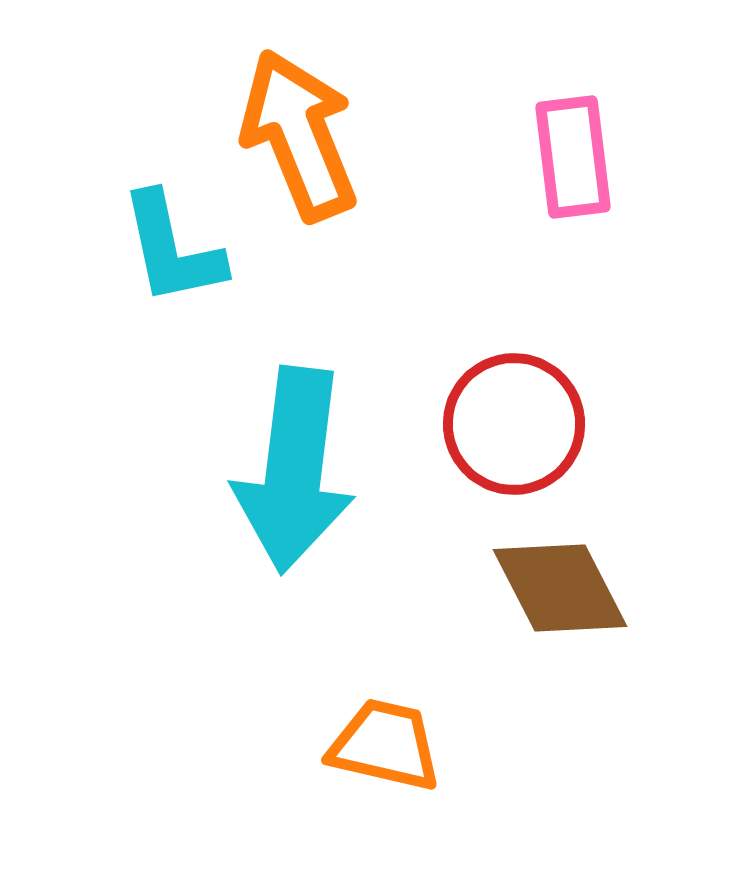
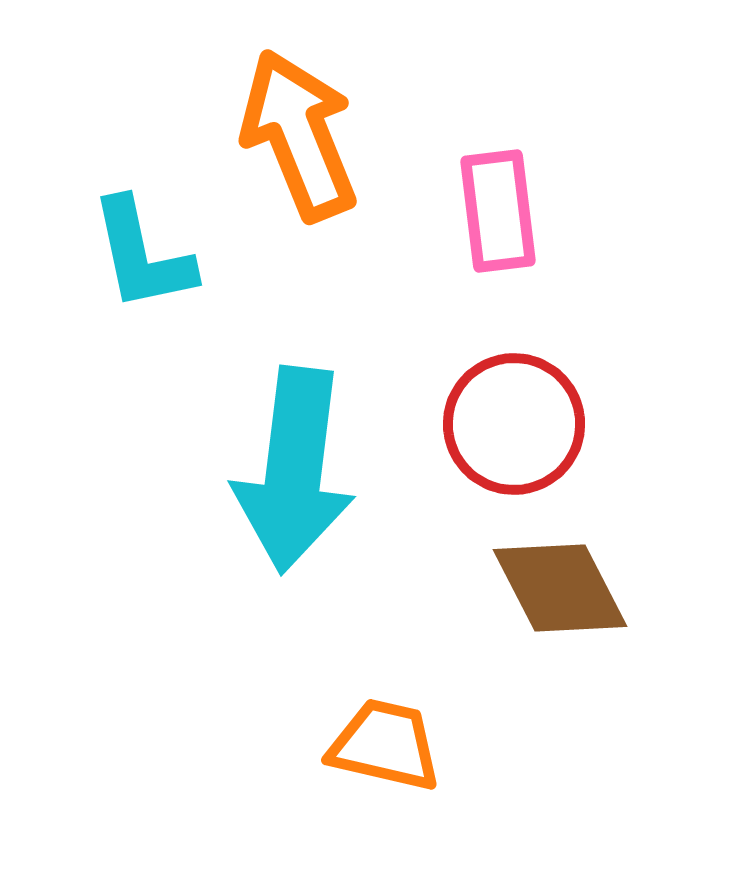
pink rectangle: moved 75 px left, 54 px down
cyan L-shape: moved 30 px left, 6 px down
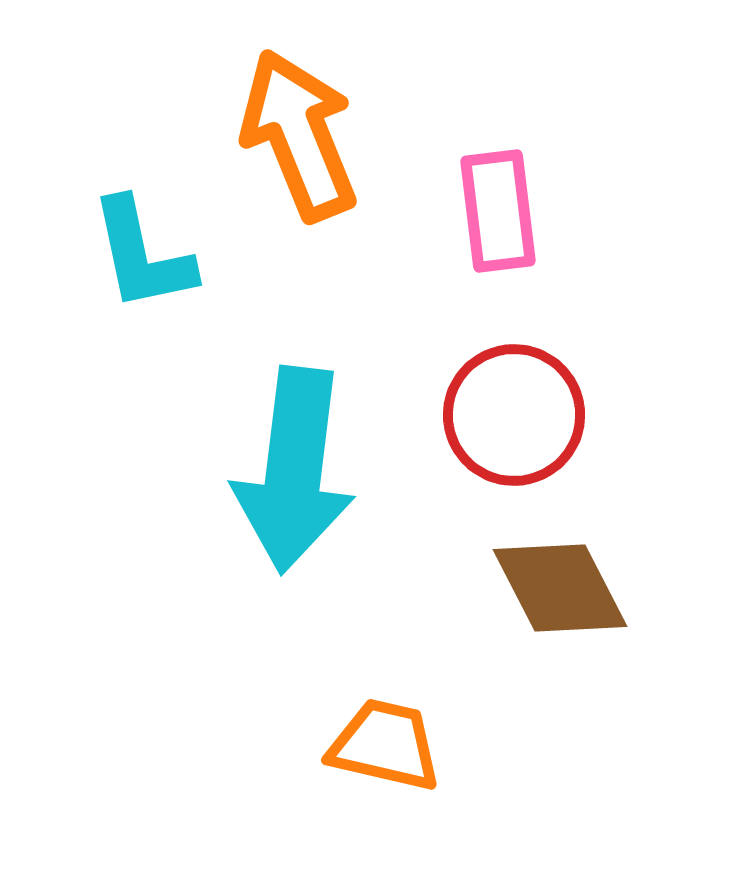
red circle: moved 9 px up
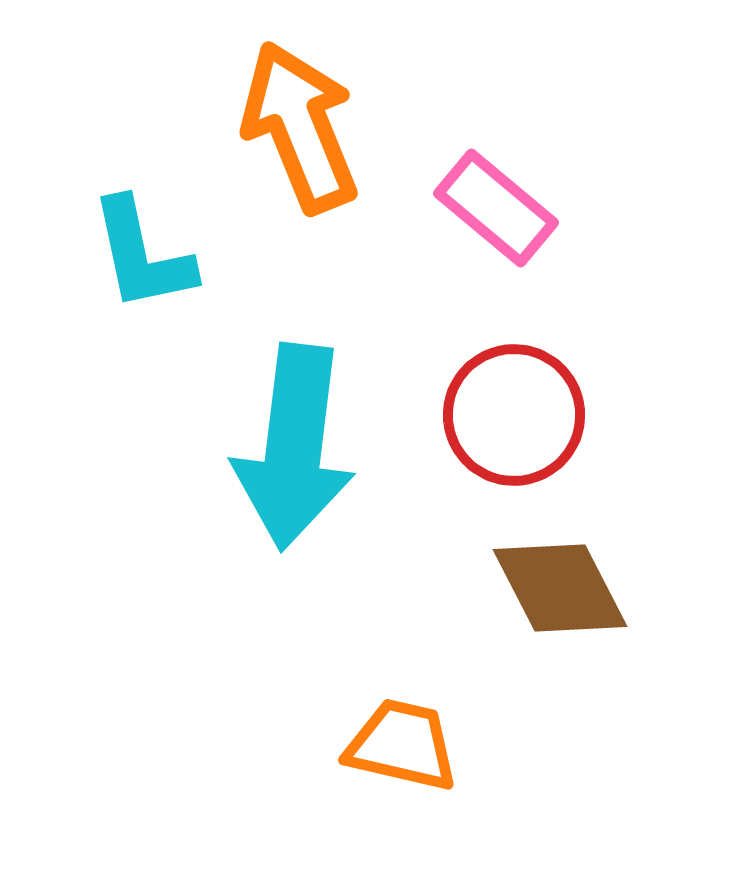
orange arrow: moved 1 px right, 8 px up
pink rectangle: moved 2 px left, 3 px up; rotated 43 degrees counterclockwise
cyan arrow: moved 23 px up
orange trapezoid: moved 17 px right
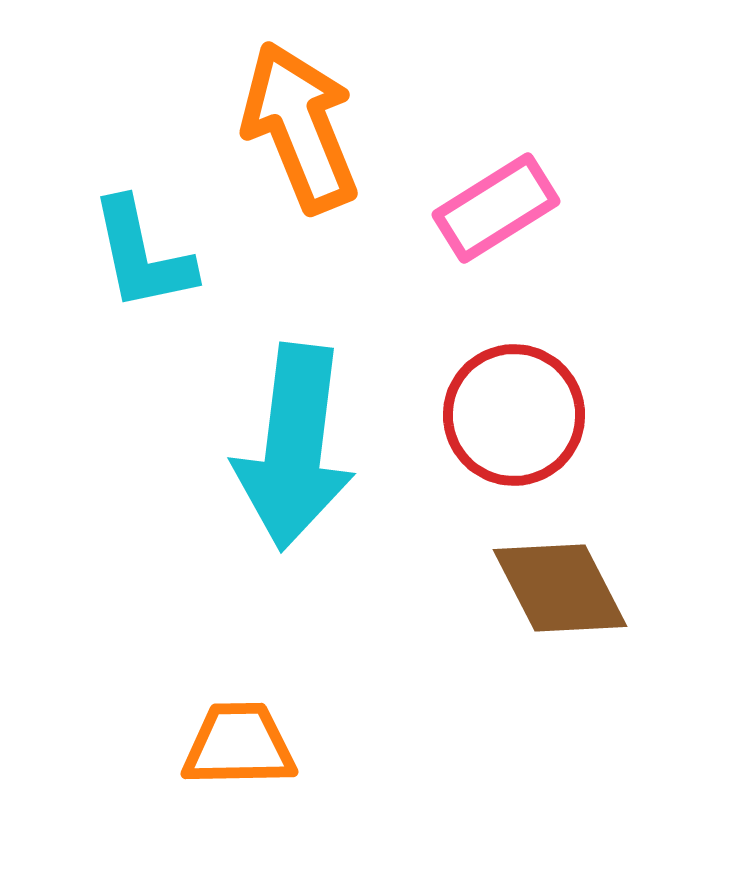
pink rectangle: rotated 72 degrees counterclockwise
orange trapezoid: moved 163 px left; rotated 14 degrees counterclockwise
